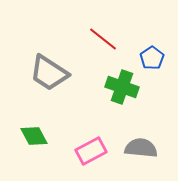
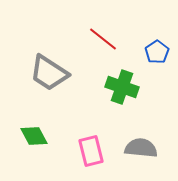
blue pentagon: moved 5 px right, 6 px up
pink rectangle: rotated 76 degrees counterclockwise
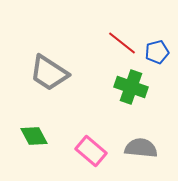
red line: moved 19 px right, 4 px down
blue pentagon: rotated 20 degrees clockwise
green cross: moved 9 px right
pink rectangle: rotated 36 degrees counterclockwise
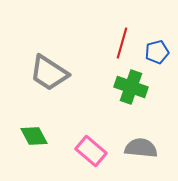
red line: rotated 68 degrees clockwise
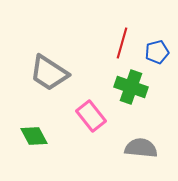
pink rectangle: moved 35 px up; rotated 12 degrees clockwise
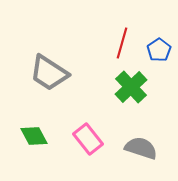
blue pentagon: moved 2 px right, 2 px up; rotated 20 degrees counterclockwise
green cross: rotated 28 degrees clockwise
pink rectangle: moved 3 px left, 23 px down
gray semicircle: rotated 12 degrees clockwise
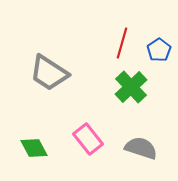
green diamond: moved 12 px down
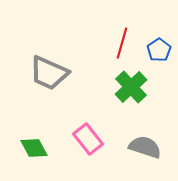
gray trapezoid: rotated 9 degrees counterclockwise
gray semicircle: moved 4 px right, 1 px up
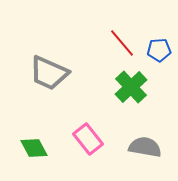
red line: rotated 56 degrees counterclockwise
blue pentagon: rotated 30 degrees clockwise
gray semicircle: rotated 8 degrees counterclockwise
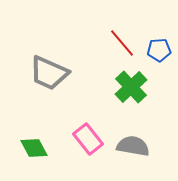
gray semicircle: moved 12 px left, 1 px up
